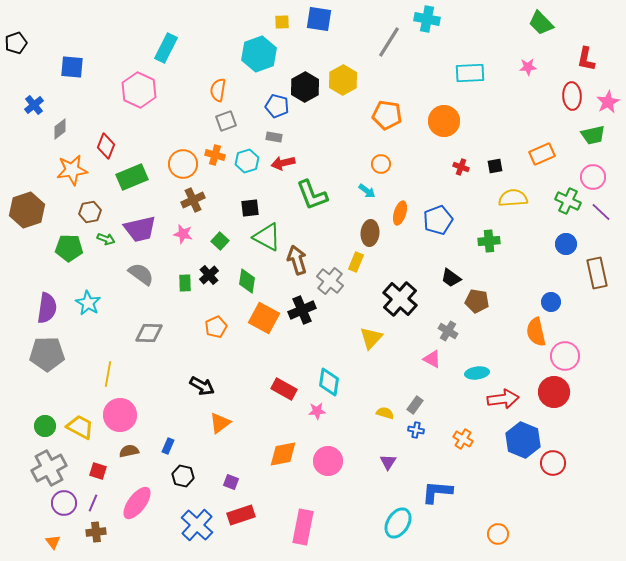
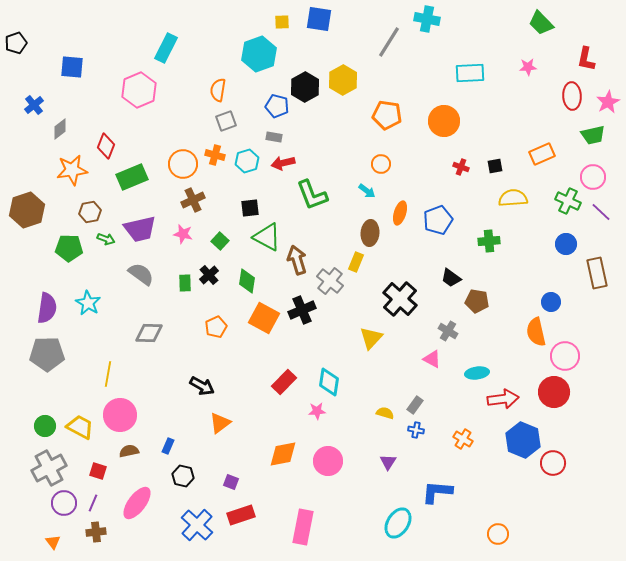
pink hexagon at (139, 90): rotated 12 degrees clockwise
red rectangle at (284, 389): moved 7 px up; rotated 75 degrees counterclockwise
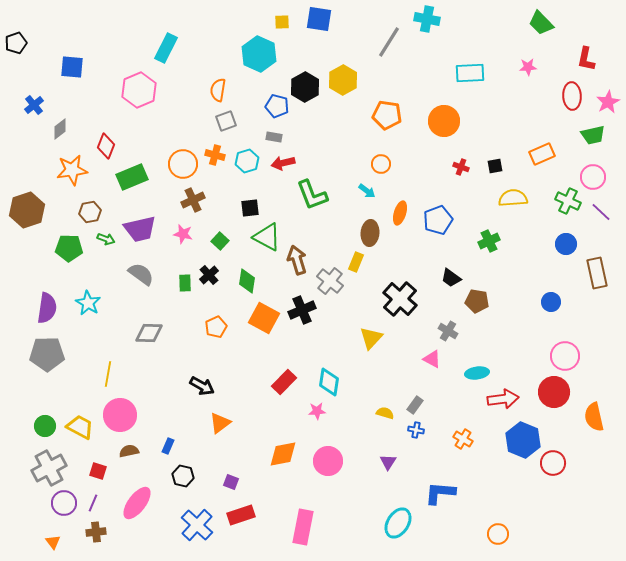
cyan hexagon at (259, 54): rotated 16 degrees counterclockwise
green cross at (489, 241): rotated 20 degrees counterclockwise
orange semicircle at (536, 332): moved 58 px right, 85 px down
blue L-shape at (437, 492): moved 3 px right, 1 px down
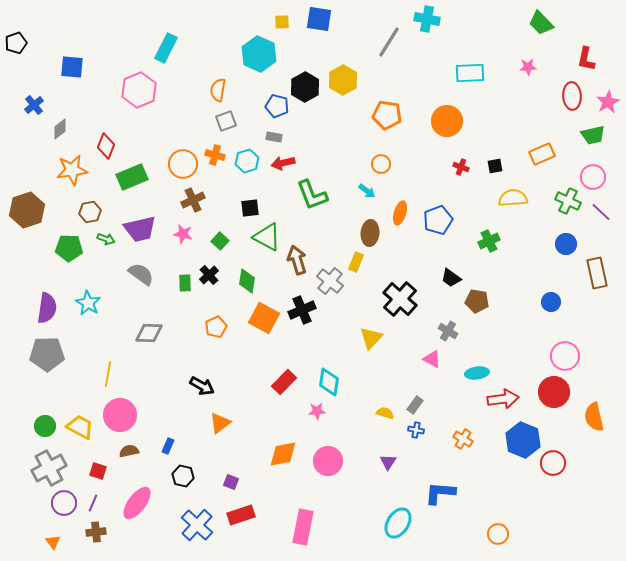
orange circle at (444, 121): moved 3 px right
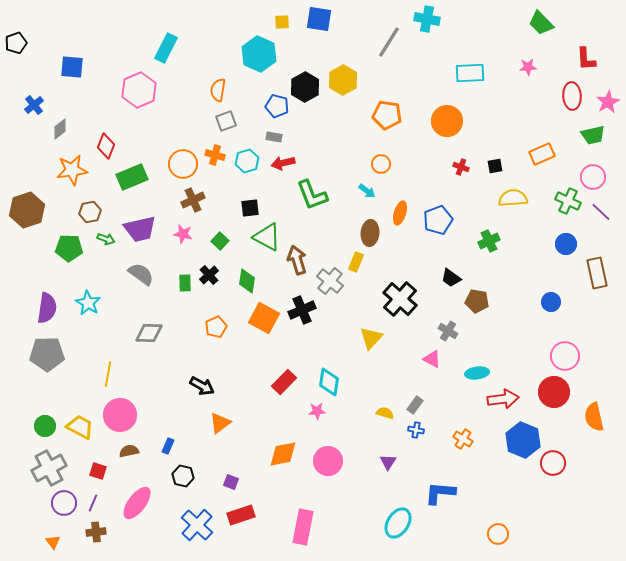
red L-shape at (586, 59): rotated 15 degrees counterclockwise
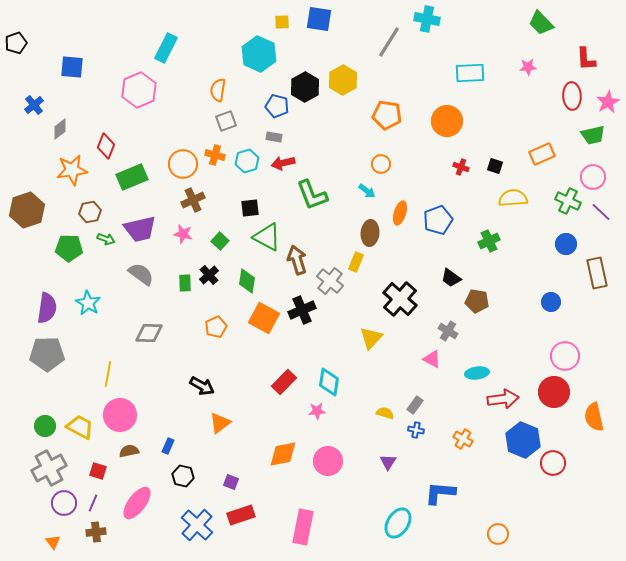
black square at (495, 166): rotated 28 degrees clockwise
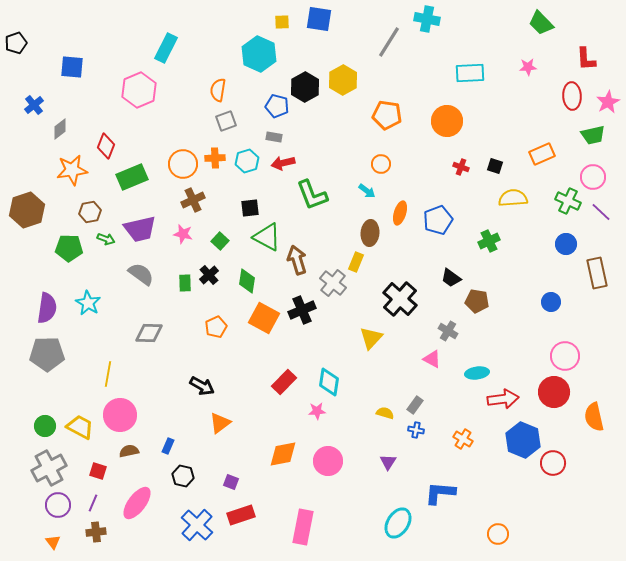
orange cross at (215, 155): moved 3 px down; rotated 18 degrees counterclockwise
gray cross at (330, 281): moved 3 px right, 2 px down
purple circle at (64, 503): moved 6 px left, 2 px down
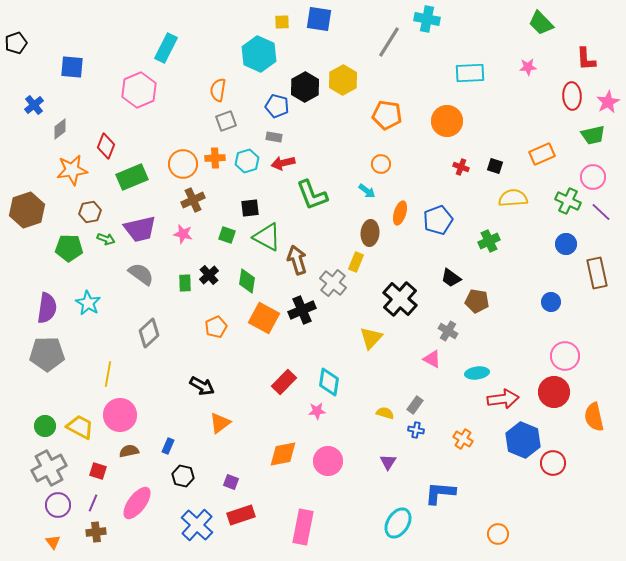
green square at (220, 241): moved 7 px right, 6 px up; rotated 24 degrees counterclockwise
gray diamond at (149, 333): rotated 44 degrees counterclockwise
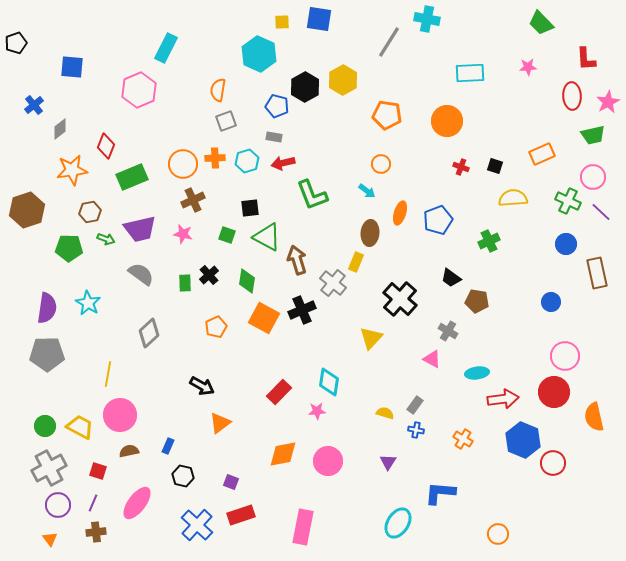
red rectangle at (284, 382): moved 5 px left, 10 px down
orange triangle at (53, 542): moved 3 px left, 3 px up
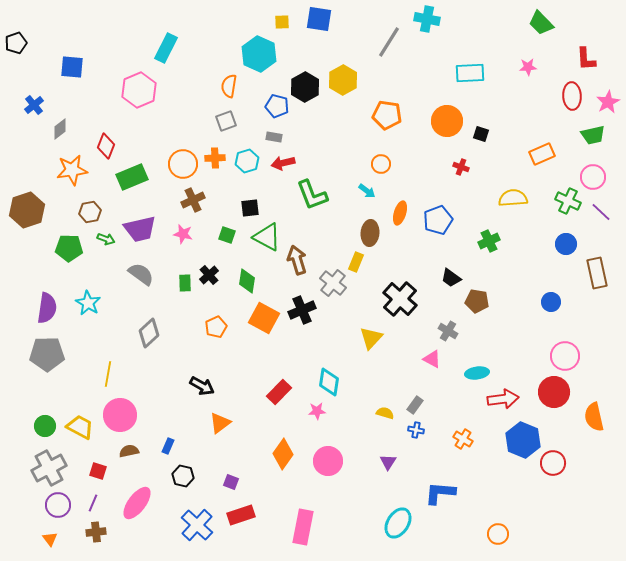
orange semicircle at (218, 90): moved 11 px right, 4 px up
black square at (495, 166): moved 14 px left, 32 px up
orange diamond at (283, 454): rotated 44 degrees counterclockwise
